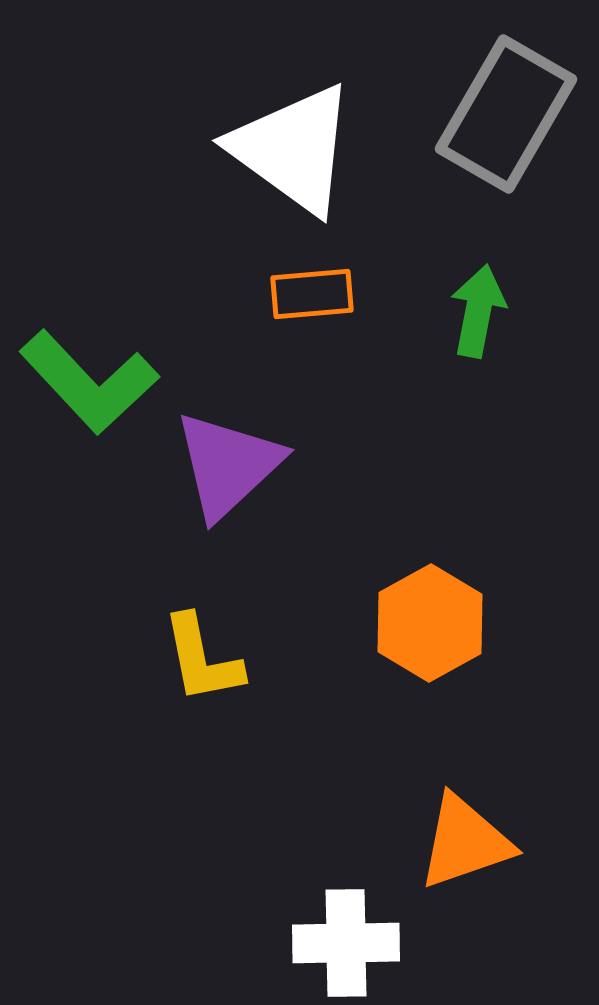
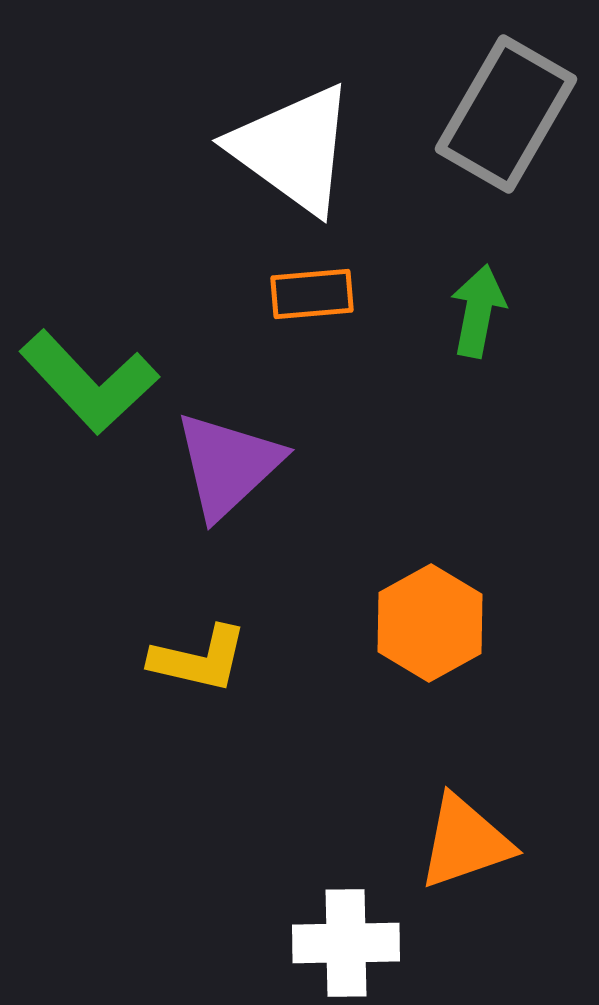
yellow L-shape: moved 3 px left; rotated 66 degrees counterclockwise
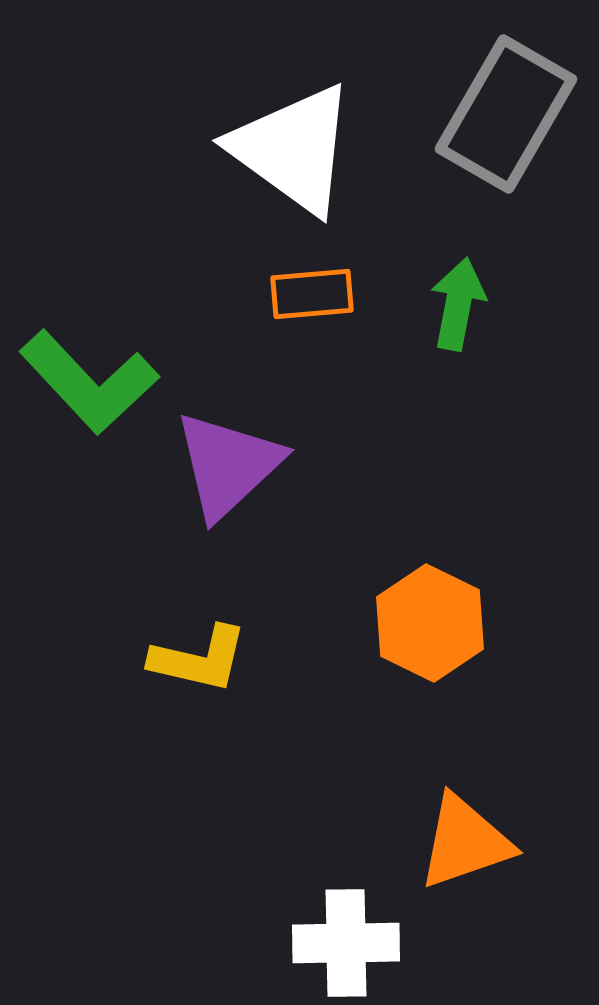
green arrow: moved 20 px left, 7 px up
orange hexagon: rotated 5 degrees counterclockwise
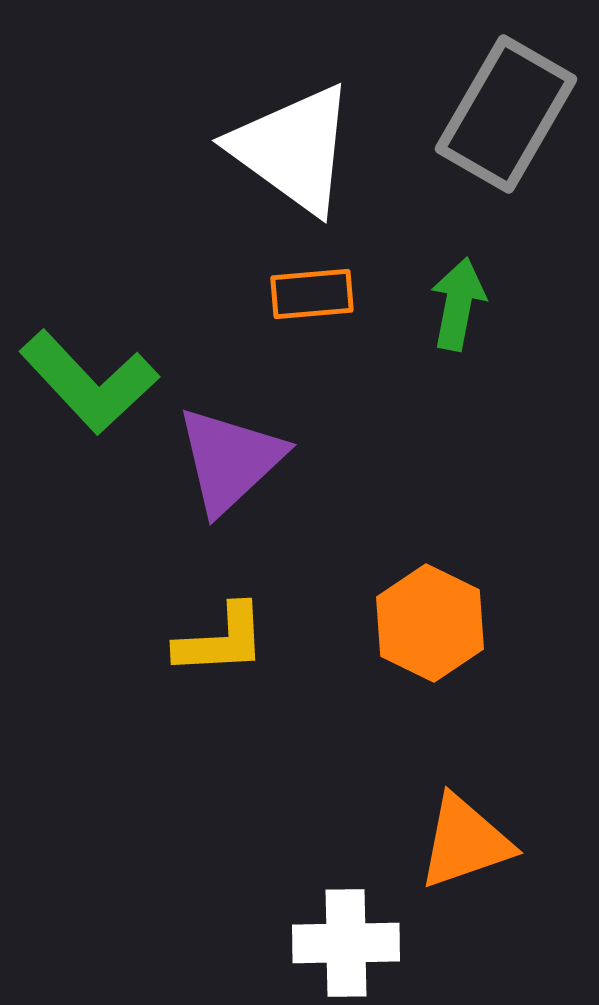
purple triangle: moved 2 px right, 5 px up
yellow L-shape: moved 22 px right, 19 px up; rotated 16 degrees counterclockwise
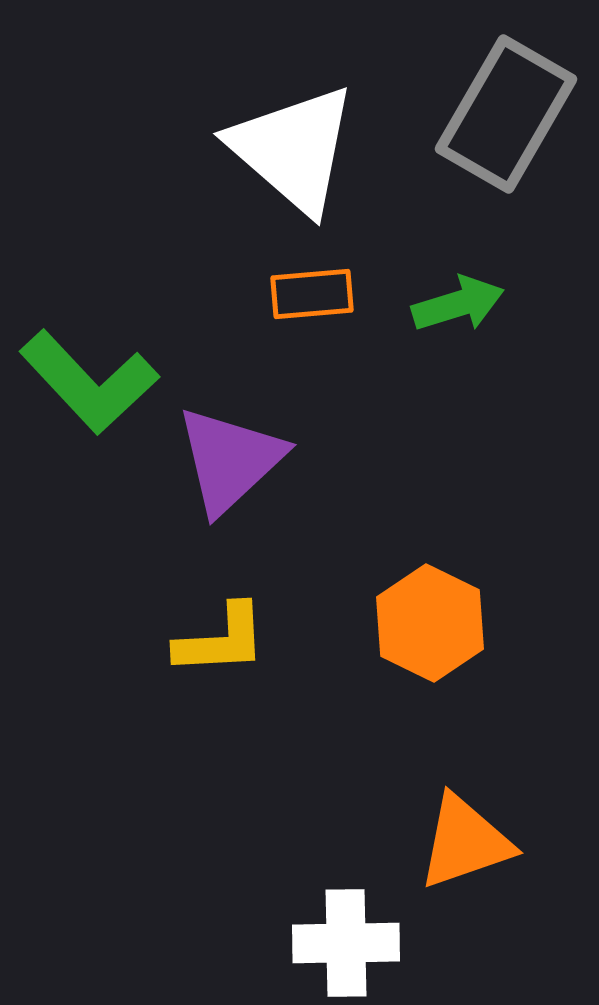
white triangle: rotated 5 degrees clockwise
green arrow: rotated 62 degrees clockwise
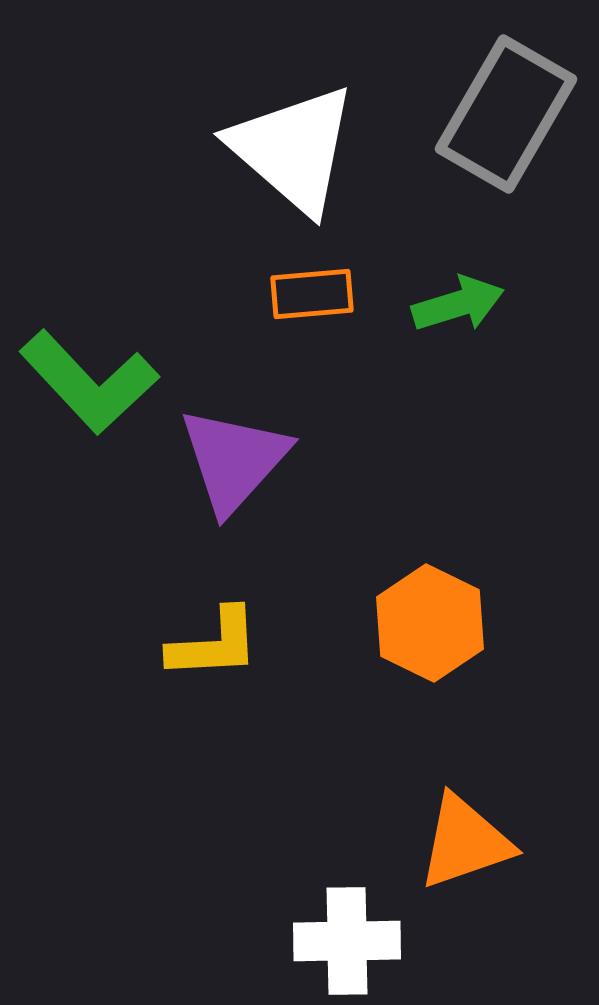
purple triangle: moved 4 px right; rotated 5 degrees counterclockwise
yellow L-shape: moved 7 px left, 4 px down
white cross: moved 1 px right, 2 px up
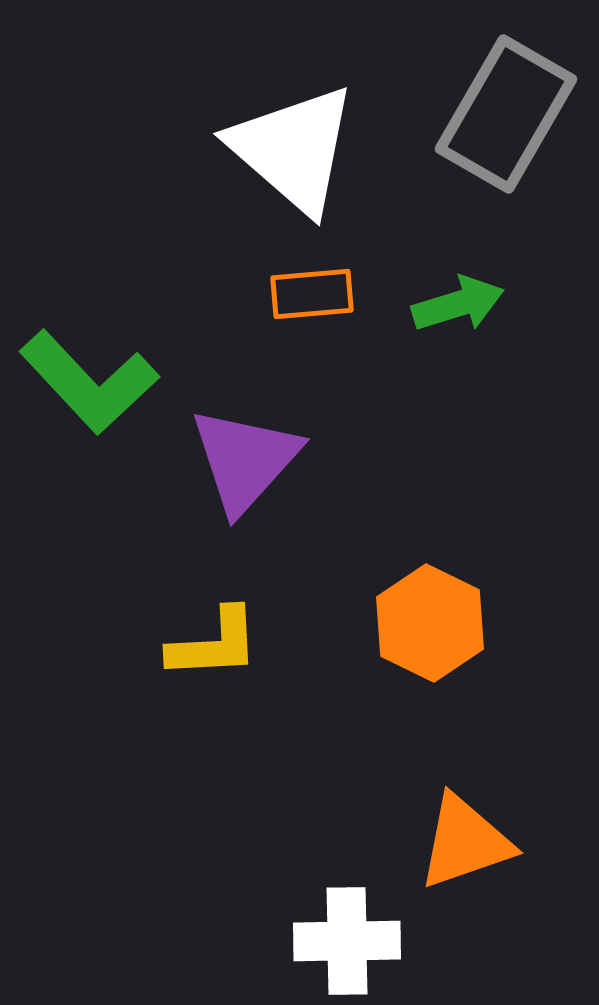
purple triangle: moved 11 px right
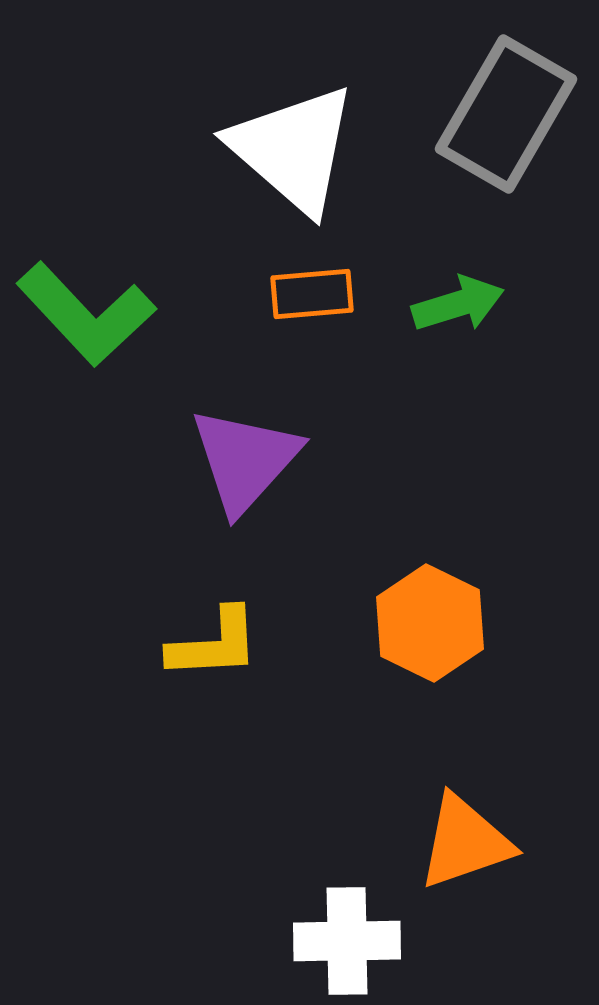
green L-shape: moved 3 px left, 68 px up
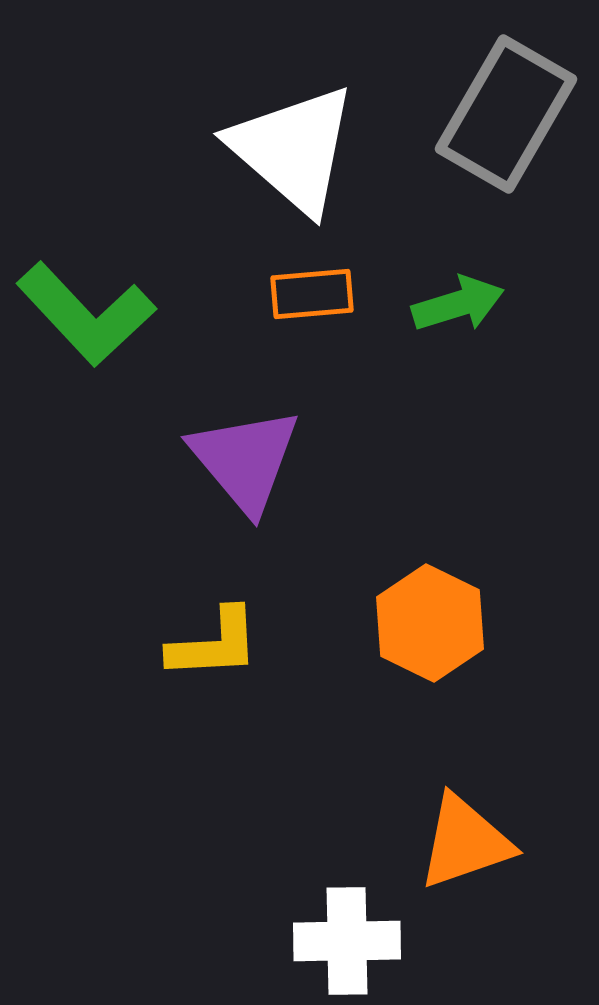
purple triangle: rotated 22 degrees counterclockwise
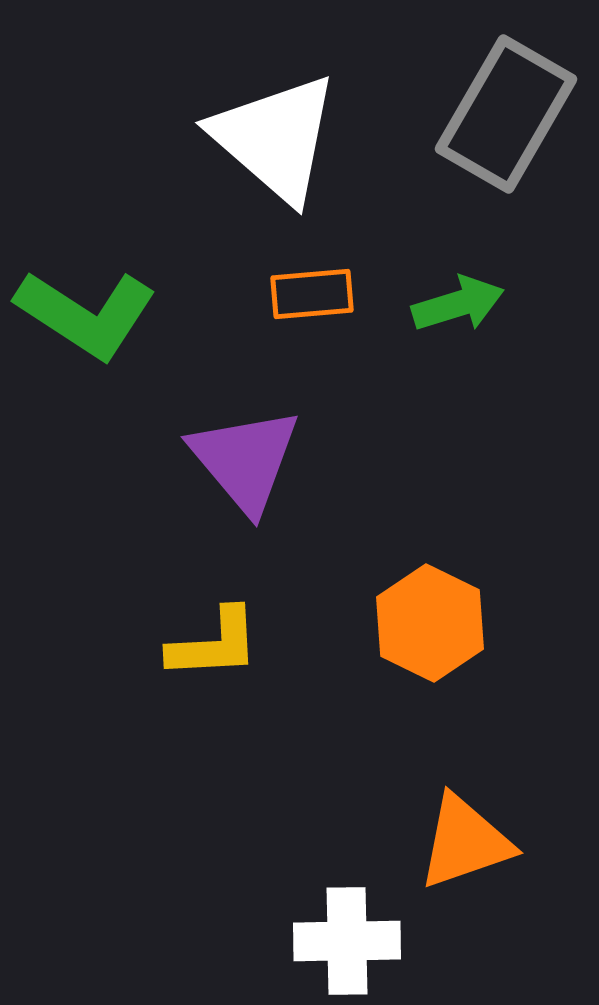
white triangle: moved 18 px left, 11 px up
green L-shape: rotated 14 degrees counterclockwise
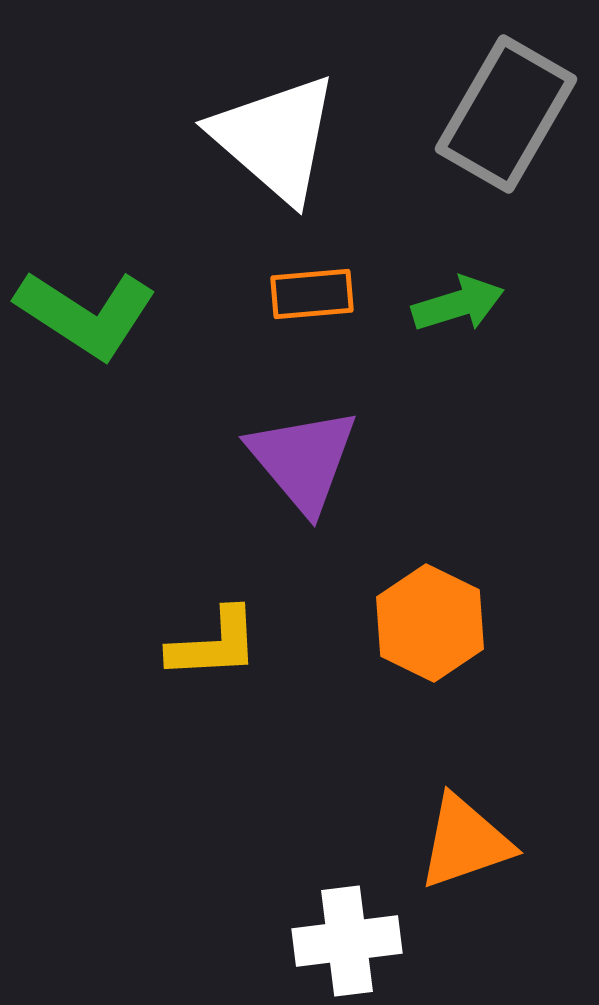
purple triangle: moved 58 px right
white cross: rotated 6 degrees counterclockwise
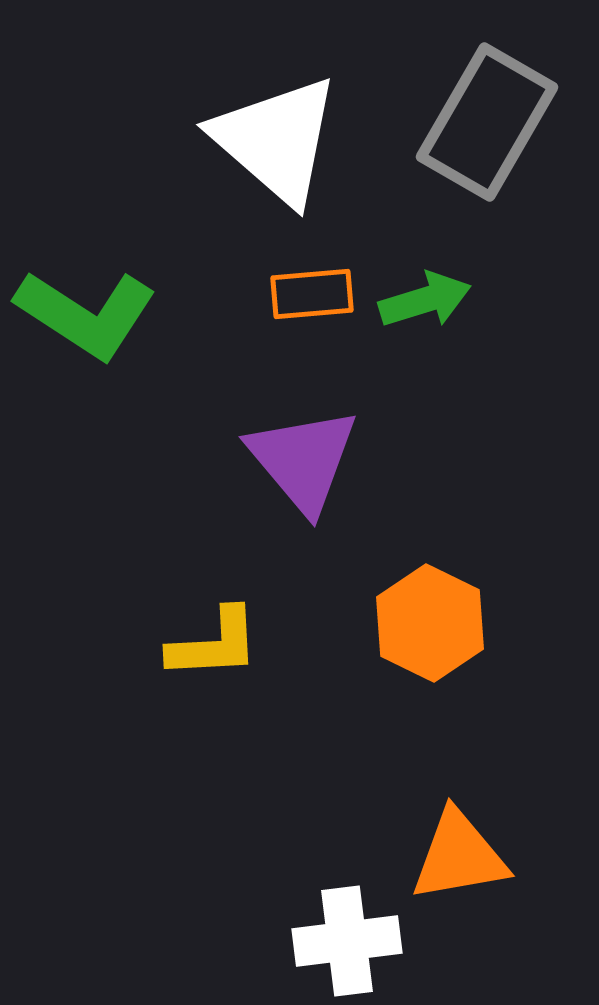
gray rectangle: moved 19 px left, 8 px down
white triangle: moved 1 px right, 2 px down
green arrow: moved 33 px left, 4 px up
orange triangle: moved 6 px left, 14 px down; rotated 9 degrees clockwise
